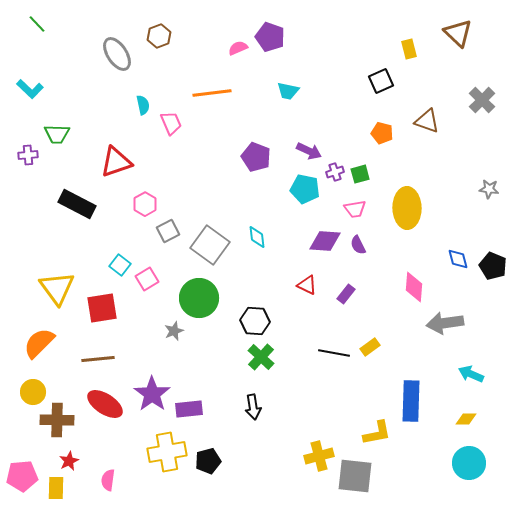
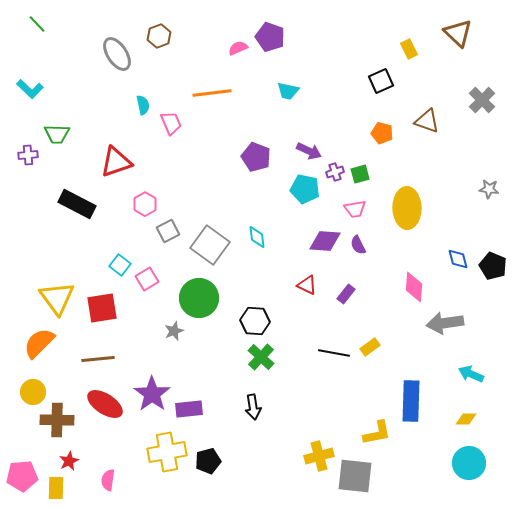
yellow rectangle at (409, 49): rotated 12 degrees counterclockwise
yellow triangle at (57, 288): moved 10 px down
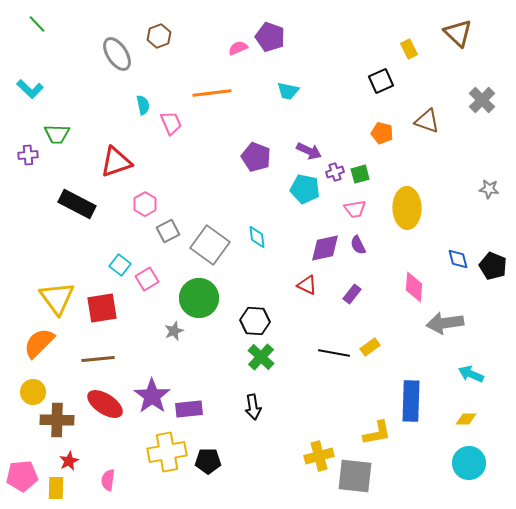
purple diamond at (325, 241): moved 7 px down; rotated 16 degrees counterclockwise
purple rectangle at (346, 294): moved 6 px right
purple star at (152, 394): moved 2 px down
black pentagon at (208, 461): rotated 15 degrees clockwise
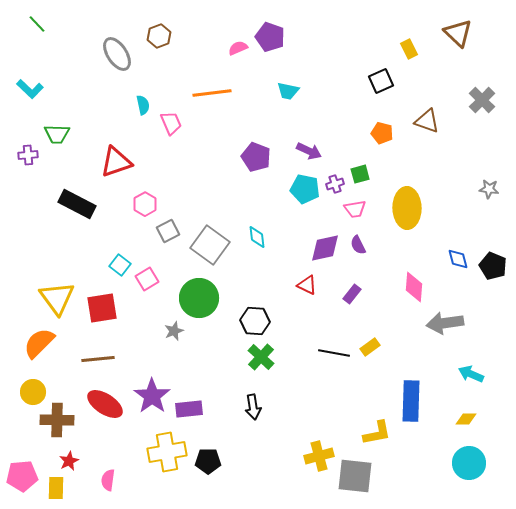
purple cross at (335, 172): moved 12 px down
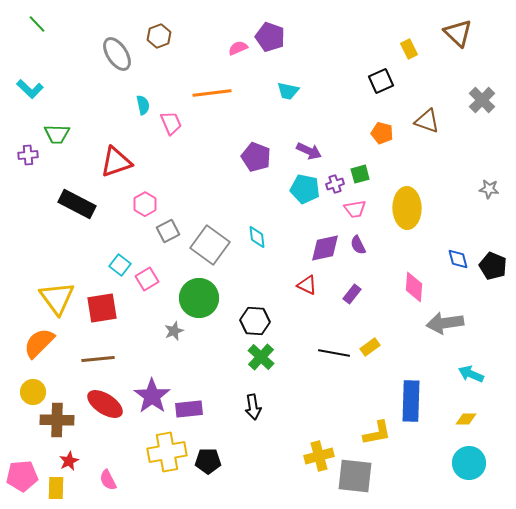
pink semicircle at (108, 480): rotated 35 degrees counterclockwise
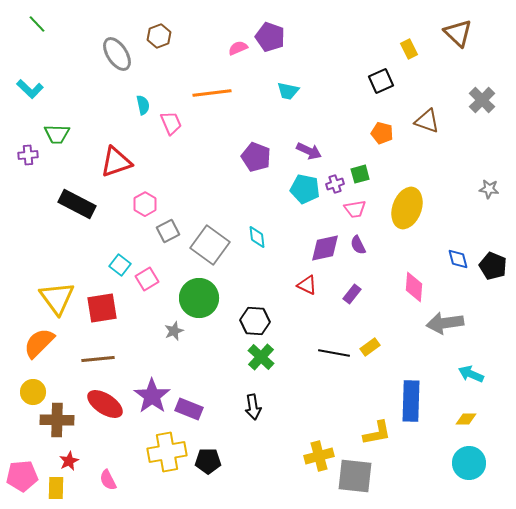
yellow ellipse at (407, 208): rotated 21 degrees clockwise
purple rectangle at (189, 409): rotated 28 degrees clockwise
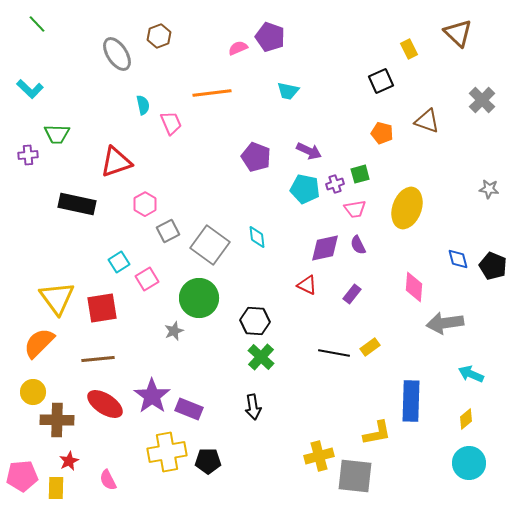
black rectangle at (77, 204): rotated 15 degrees counterclockwise
cyan square at (120, 265): moved 1 px left, 3 px up; rotated 20 degrees clockwise
yellow diamond at (466, 419): rotated 40 degrees counterclockwise
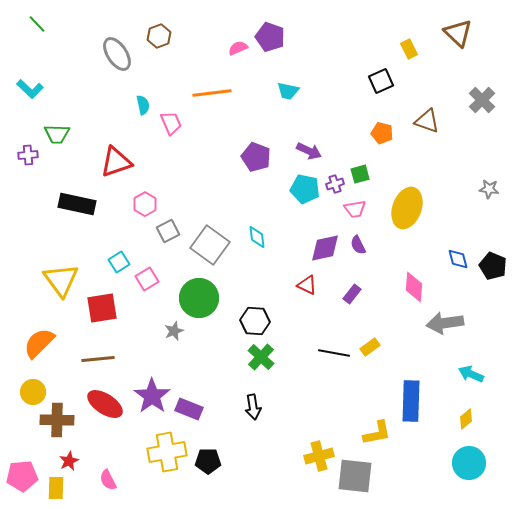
yellow triangle at (57, 298): moved 4 px right, 18 px up
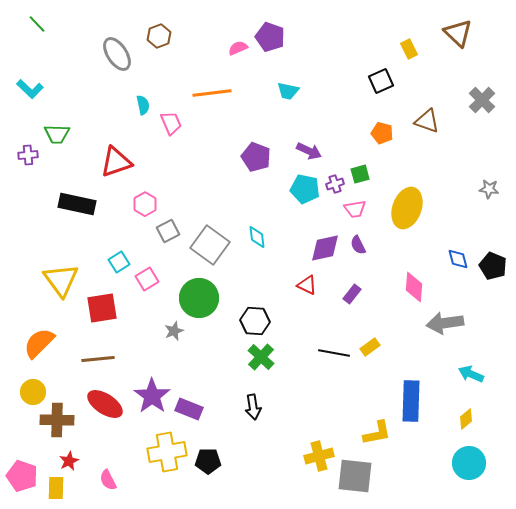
pink pentagon at (22, 476): rotated 24 degrees clockwise
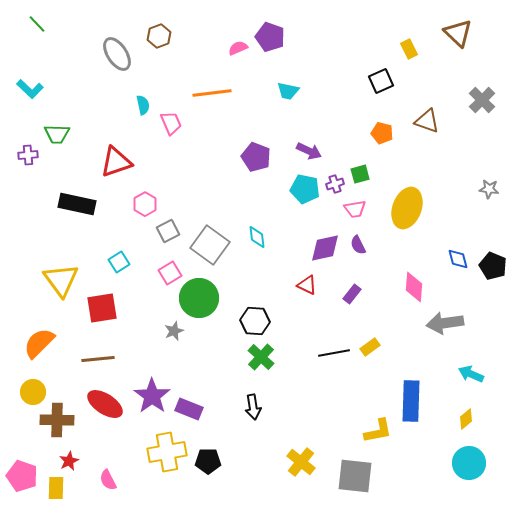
pink square at (147, 279): moved 23 px right, 6 px up
black line at (334, 353): rotated 20 degrees counterclockwise
yellow L-shape at (377, 433): moved 1 px right, 2 px up
yellow cross at (319, 456): moved 18 px left, 6 px down; rotated 36 degrees counterclockwise
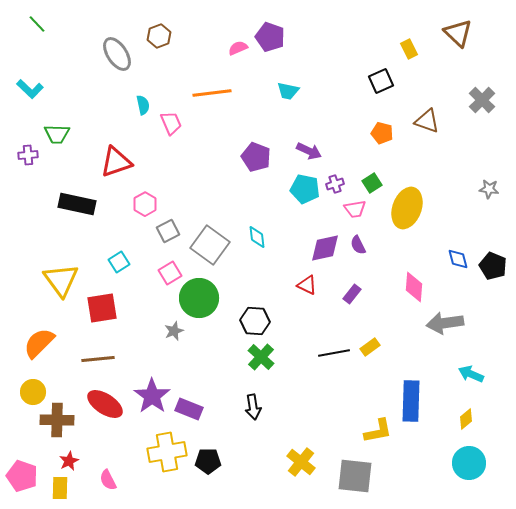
green square at (360, 174): moved 12 px right, 9 px down; rotated 18 degrees counterclockwise
yellow rectangle at (56, 488): moved 4 px right
